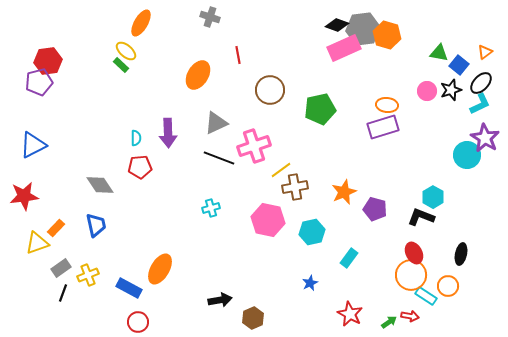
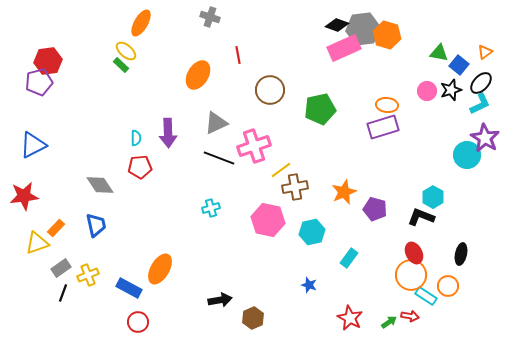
blue star at (310, 283): moved 1 px left, 2 px down; rotated 28 degrees counterclockwise
red star at (350, 314): moved 4 px down
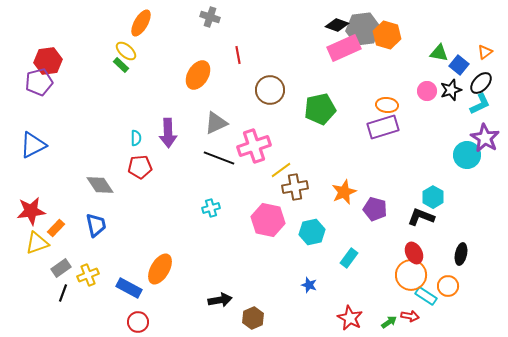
red star at (24, 196): moved 7 px right, 15 px down
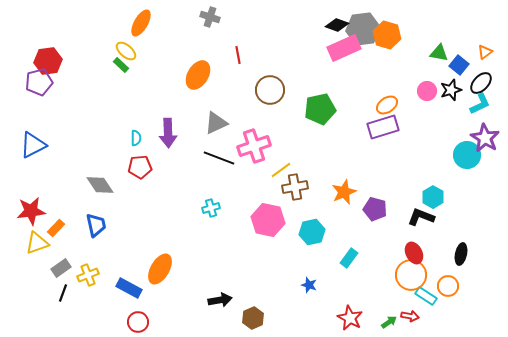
orange ellipse at (387, 105): rotated 40 degrees counterclockwise
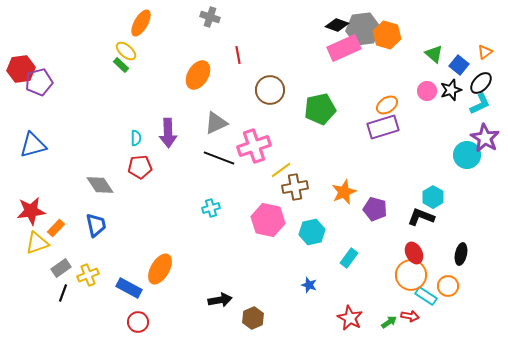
green triangle at (439, 53): moved 5 px left, 1 px down; rotated 30 degrees clockwise
red hexagon at (48, 61): moved 27 px left, 8 px down
blue triangle at (33, 145): rotated 12 degrees clockwise
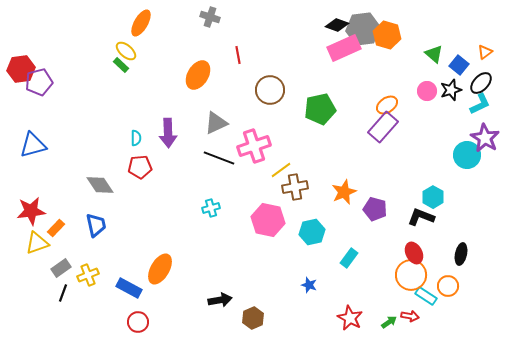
purple rectangle at (383, 127): rotated 32 degrees counterclockwise
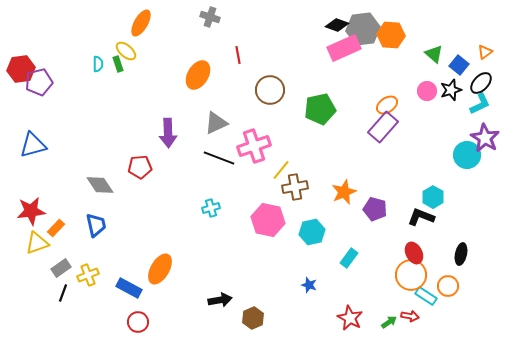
orange hexagon at (387, 35): moved 4 px right; rotated 12 degrees counterclockwise
green rectangle at (121, 65): moved 3 px left, 1 px up; rotated 28 degrees clockwise
cyan semicircle at (136, 138): moved 38 px left, 74 px up
yellow line at (281, 170): rotated 15 degrees counterclockwise
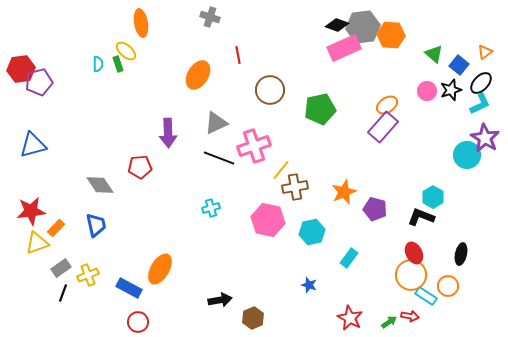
orange ellipse at (141, 23): rotated 40 degrees counterclockwise
gray hexagon at (363, 29): moved 2 px up
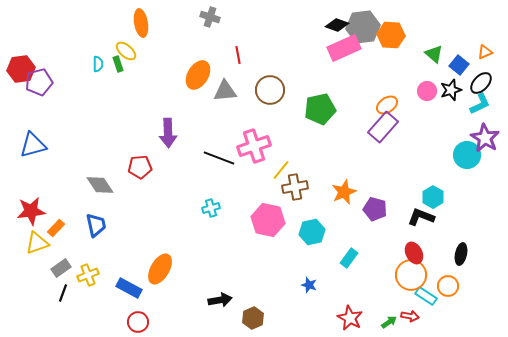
orange triangle at (485, 52): rotated 14 degrees clockwise
gray triangle at (216, 123): moved 9 px right, 32 px up; rotated 20 degrees clockwise
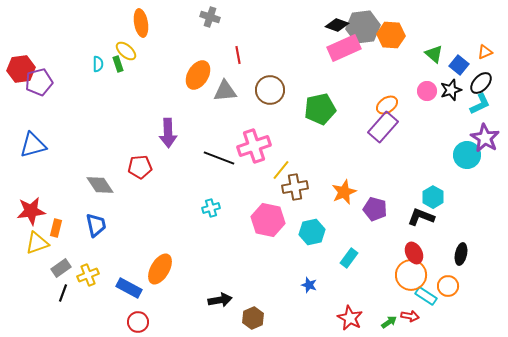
orange rectangle at (56, 228): rotated 30 degrees counterclockwise
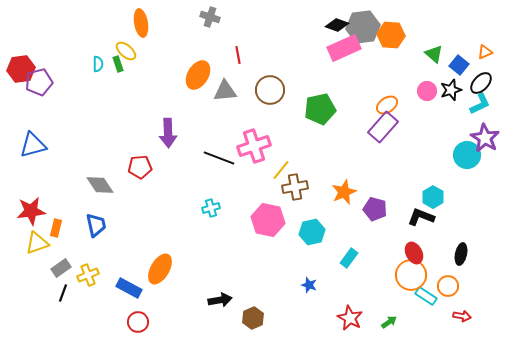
red arrow at (410, 316): moved 52 px right
